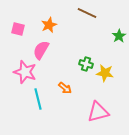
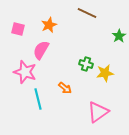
yellow star: rotated 18 degrees counterclockwise
pink triangle: rotated 20 degrees counterclockwise
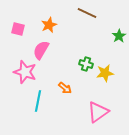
cyan line: moved 2 px down; rotated 25 degrees clockwise
